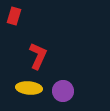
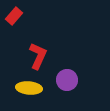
red rectangle: rotated 24 degrees clockwise
purple circle: moved 4 px right, 11 px up
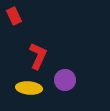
red rectangle: rotated 66 degrees counterclockwise
purple circle: moved 2 px left
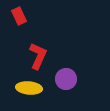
red rectangle: moved 5 px right
purple circle: moved 1 px right, 1 px up
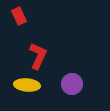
purple circle: moved 6 px right, 5 px down
yellow ellipse: moved 2 px left, 3 px up
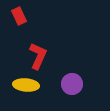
yellow ellipse: moved 1 px left
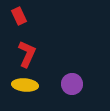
red L-shape: moved 11 px left, 2 px up
yellow ellipse: moved 1 px left
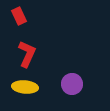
yellow ellipse: moved 2 px down
